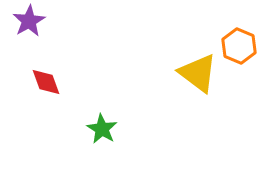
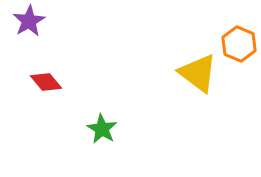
orange hexagon: moved 2 px up
red diamond: rotated 20 degrees counterclockwise
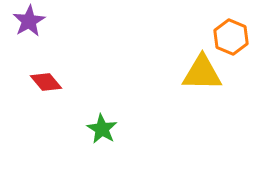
orange hexagon: moved 8 px left, 7 px up
yellow triangle: moved 4 px right; rotated 36 degrees counterclockwise
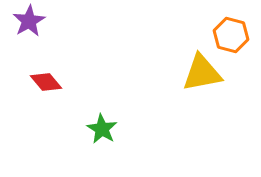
orange hexagon: moved 2 px up; rotated 8 degrees counterclockwise
yellow triangle: rotated 12 degrees counterclockwise
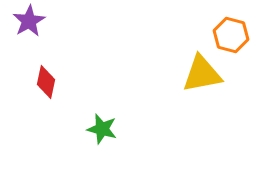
yellow triangle: moved 1 px down
red diamond: rotated 52 degrees clockwise
green star: rotated 16 degrees counterclockwise
